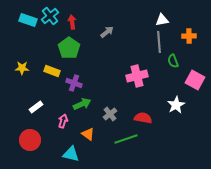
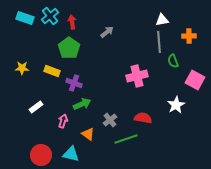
cyan rectangle: moved 3 px left, 2 px up
gray cross: moved 6 px down
red circle: moved 11 px right, 15 px down
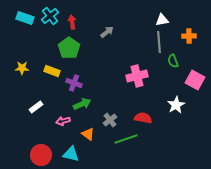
pink arrow: rotated 120 degrees counterclockwise
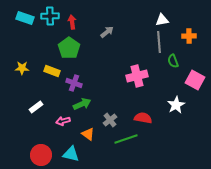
cyan cross: rotated 36 degrees clockwise
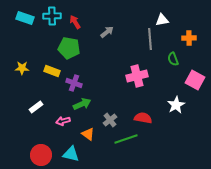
cyan cross: moved 2 px right
red arrow: moved 3 px right; rotated 24 degrees counterclockwise
orange cross: moved 2 px down
gray line: moved 9 px left, 3 px up
green pentagon: rotated 25 degrees counterclockwise
green semicircle: moved 2 px up
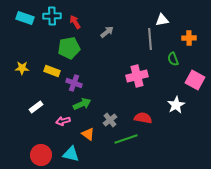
green pentagon: rotated 20 degrees counterclockwise
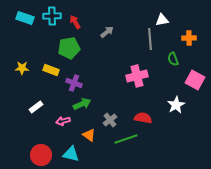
yellow rectangle: moved 1 px left, 1 px up
orange triangle: moved 1 px right, 1 px down
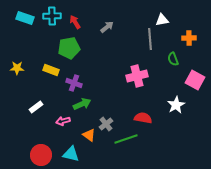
gray arrow: moved 5 px up
yellow star: moved 5 px left
gray cross: moved 4 px left, 4 px down
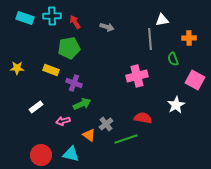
gray arrow: rotated 56 degrees clockwise
